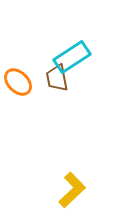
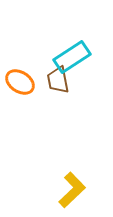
brown trapezoid: moved 1 px right, 2 px down
orange ellipse: moved 2 px right; rotated 12 degrees counterclockwise
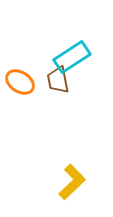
yellow L-shape: moved 8 px up
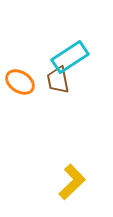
cyan rectangle: moved 2 px left
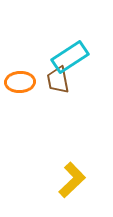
orange ellipse: rotated 36 degrees counterclockwise
yellow L-shape: moved 2 px up
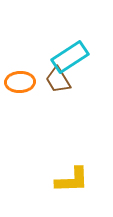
brown trapezoid: rotated 20 degrees counterclockwise
yellow L-shape: rotated 42 degrees clockwise
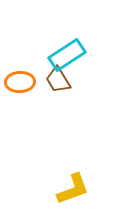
cyan rectangle: moved 3 px left, 2 px up
yellow L-shape: moved 1 px right, 9 px down; rotated 18 degrees counterclockwise
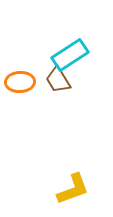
cyan rectangle: moved 3 px right
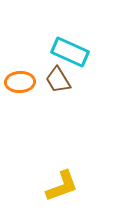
cyan rectangle: moved 3 px up; rotated 57 degrees clockwise
yellow L-shape: moved 11 px left, 3 px up
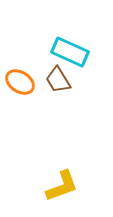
orange ellipse: rotated 36 degrees clockwise
